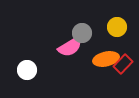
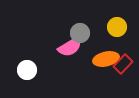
gray circle: moved 2 px left
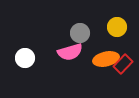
pink semicircle: moved 5 px down; rotated 15 degrees clockwise
white circle: moved 2 px left, 12 px up
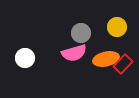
gray circle: moved 1 px right
pink semicircle: moved 4 px right, 1 px down
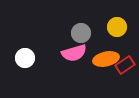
red rectangle: moved 2 px right, 1 px down; rotated 12 degrees clockwise
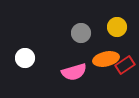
pink semicircle: moved 19 px down
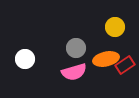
yellow circle: moved 2 px left
gray circle: moved 5 px left, 15 px down
white circle: moved 1 px down
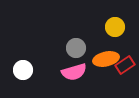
white circle: moved 2 px left, 11 px down
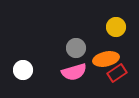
yellow circle: moved 1 px right
red rectangle: moved 8 px left, 8 px down
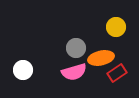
orange ellipse: moved 5 px left, 1 px up
